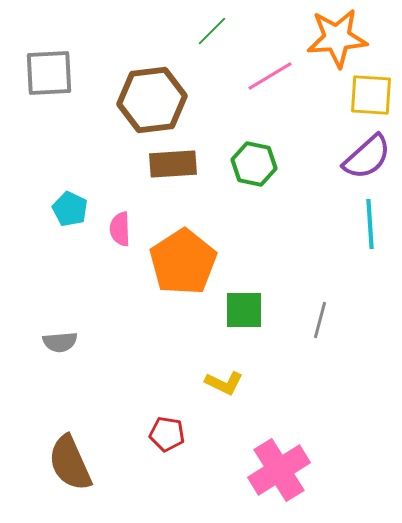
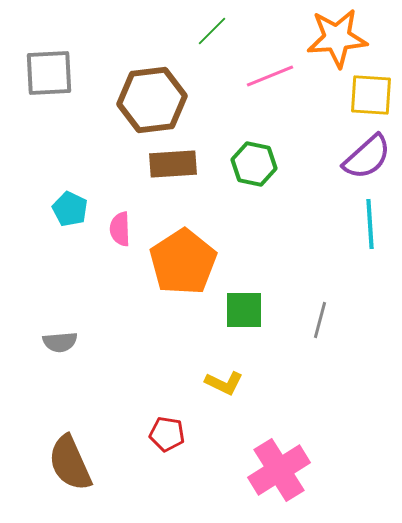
pink line: rotated 9 degrees clockwise
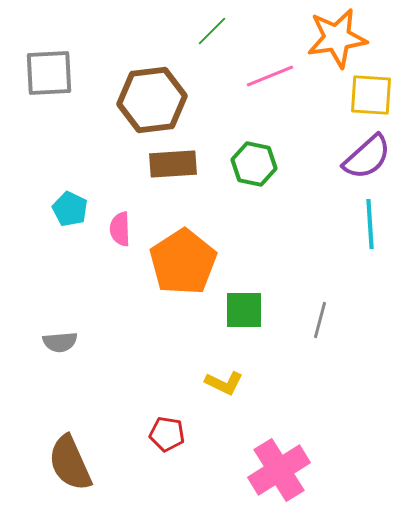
orange star: rotated 4 degrees counterclockwise
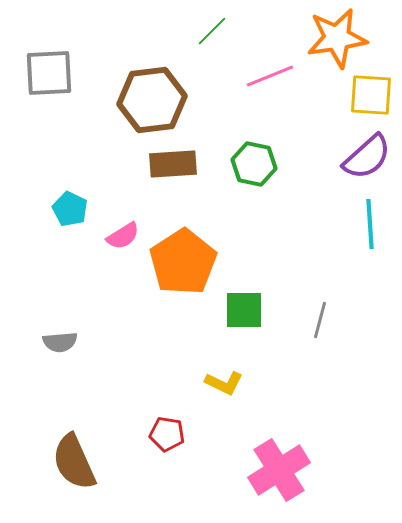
pink semicircle: moved 3 px right, 7 px down; rotated 120 degrees counterclockwise
brown semicircle: moved 4 px right, 1 px up
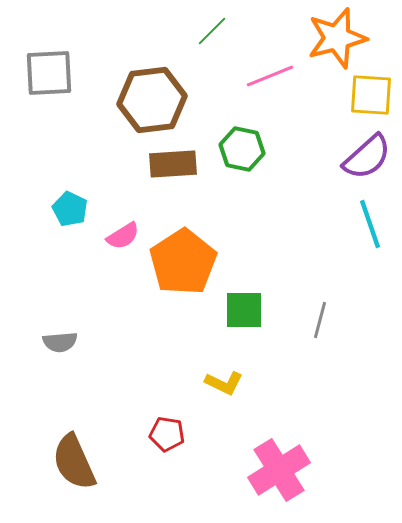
orange star: rotated 6 degrees counterclockwise
green hexagon: moved 12 px left, 15 px up
cyan line: rotated 15 degrees counterclockwise
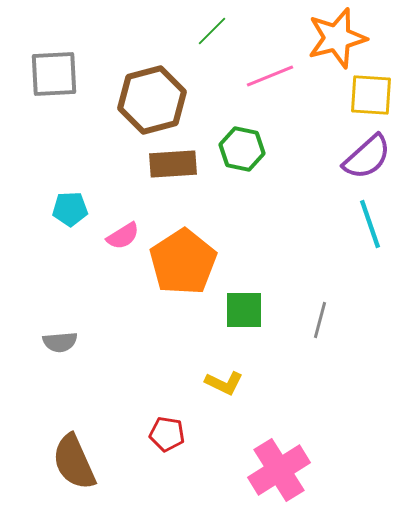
gray square: moved 5 px right, 1 px down
brown hexagon: rotated 8 degrees counterclockwise
cyan pentagon: rotated 28 degrees counterclockwise
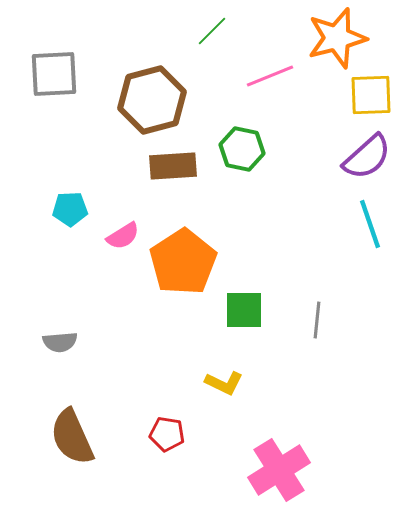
yellow square: rotated 6 degrees counterclockwise
brown rectangle: moved 2 px down
gray line: moved 3 px left; rotated 9 degrees counterclockwise
brown semicircle: moved 2 px left, 25 px up
